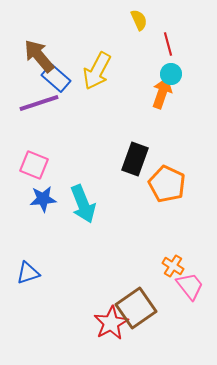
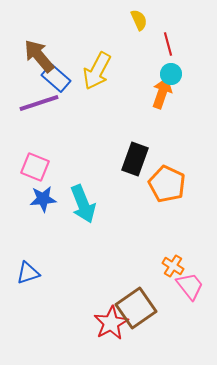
pink square: moved 1 px right, 2 px down
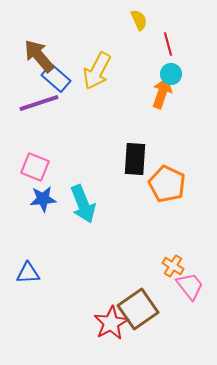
black rectangle: rotated 16 degrees counterclockwise
blue triangle: rotated 15 degrees clockwise
brown square: moved 2 px right, 1 px down
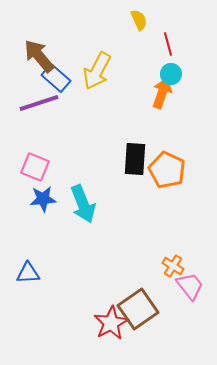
orange pentagon: moved 14 px up
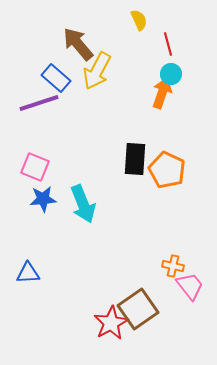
brown arrow: moved 39 px right, 12 px up
orange cross: rotated 20 degrees counterclockwise
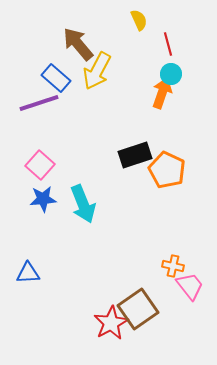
black rectangle: moved 4 px up; rotated 68 degrees clockwise
pink square: moved 5 px right, 2 px up; rotated 20 degrees clockwise
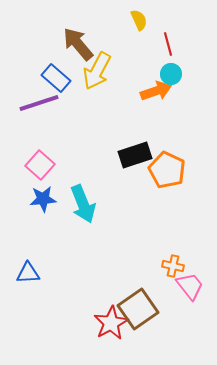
orange arrow: moved 6 px left, 2 px up; rotated 52 degrees clockwise
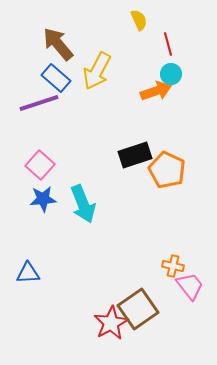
brown arrow: moved 20 px left
